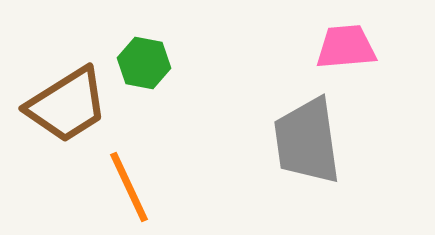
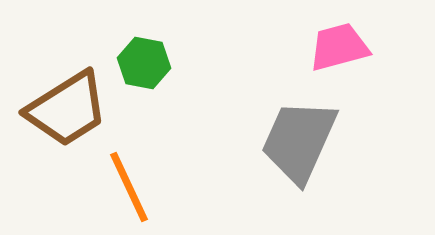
pink trapezoid: moved 7 px left; rotated 10 degrees counterclockwise
brown trapezoid: moved 4 px down
gray trapezoid: moved 8 px left; rotated 32 degrees clockwise
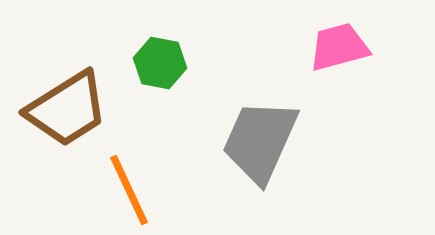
green hexagon: moved 16 px right
gray trapezoid: moved 39 px left
orange line: moved 3 px down
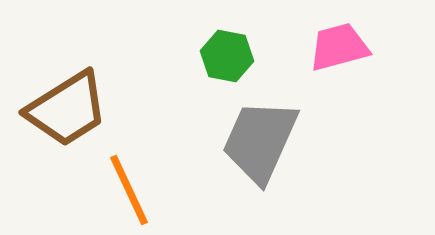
green hexagon: moved 67 px right, 7 px up
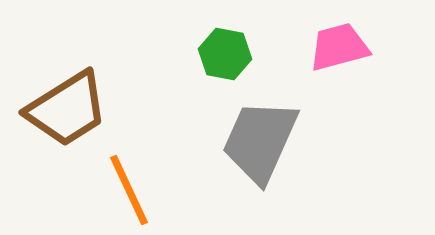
green hexagon: moved 2 px left, 2 px up
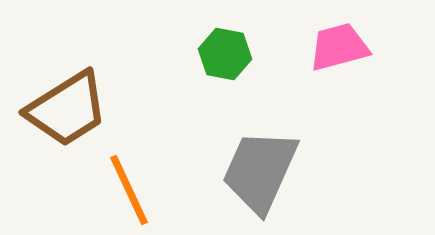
gray trapezoid: moved 30 px down
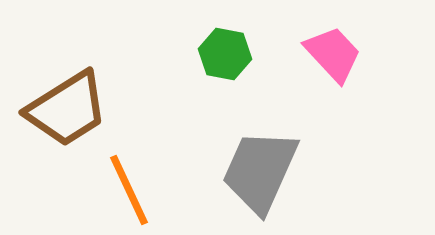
pink trapezoid: moved 6 px left, 7 px down; rotated 62 degrees clockwise
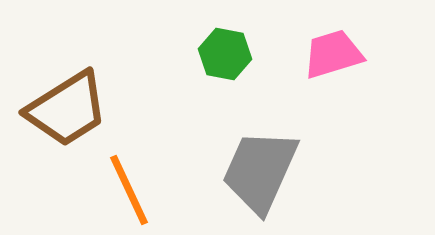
pink trapezoid: rotated 64 degrees counterclockwise
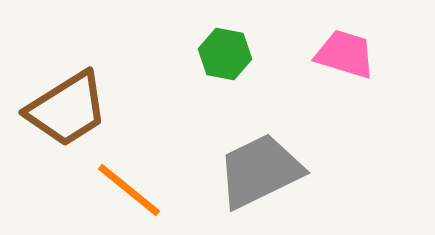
pink trapezoid: moved 12 px right; rotated 34 degrees clockwise
gray trapezoid: rotated 40 degrees clockwise
orange line: rotated 26 degrees counterclockwise
